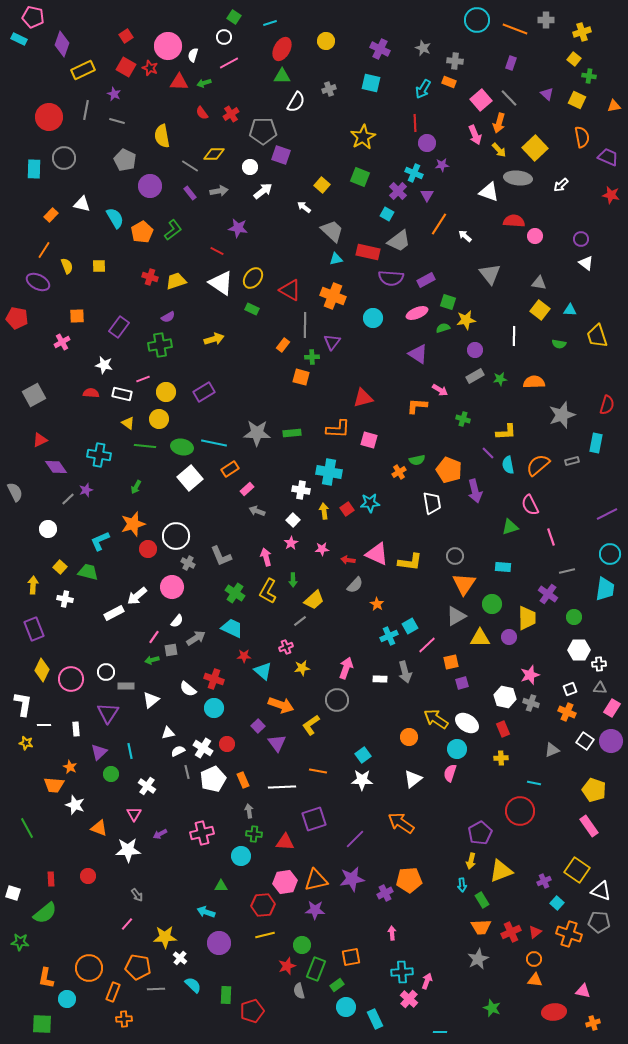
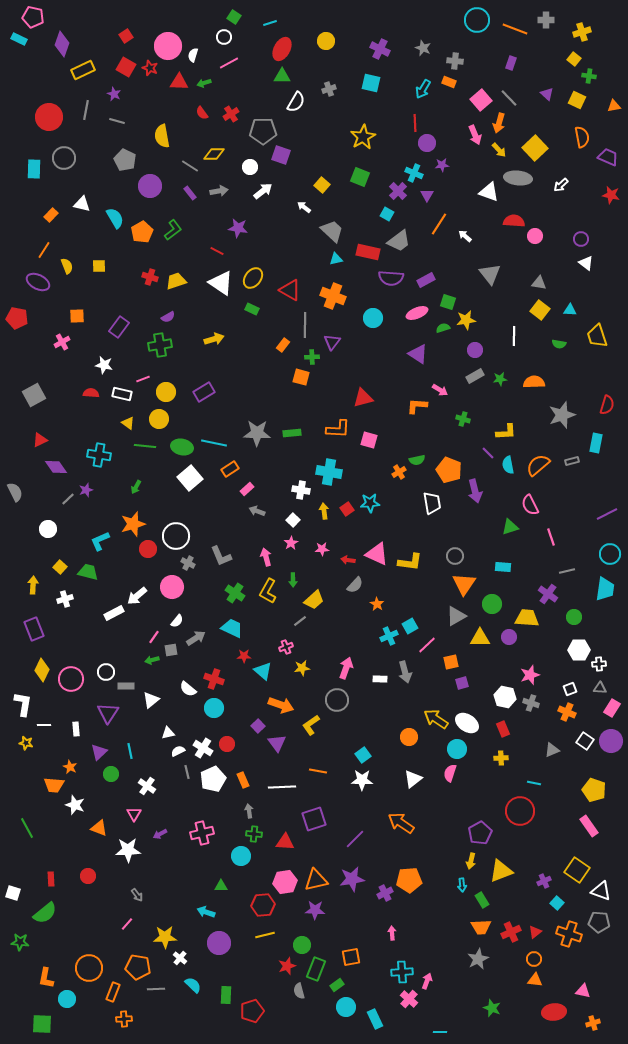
white cross at (65, 599): rotated 28 degrees counterclockwise
yellow trapezoid at (527, 618): rotated 85 degrees counterclockwise
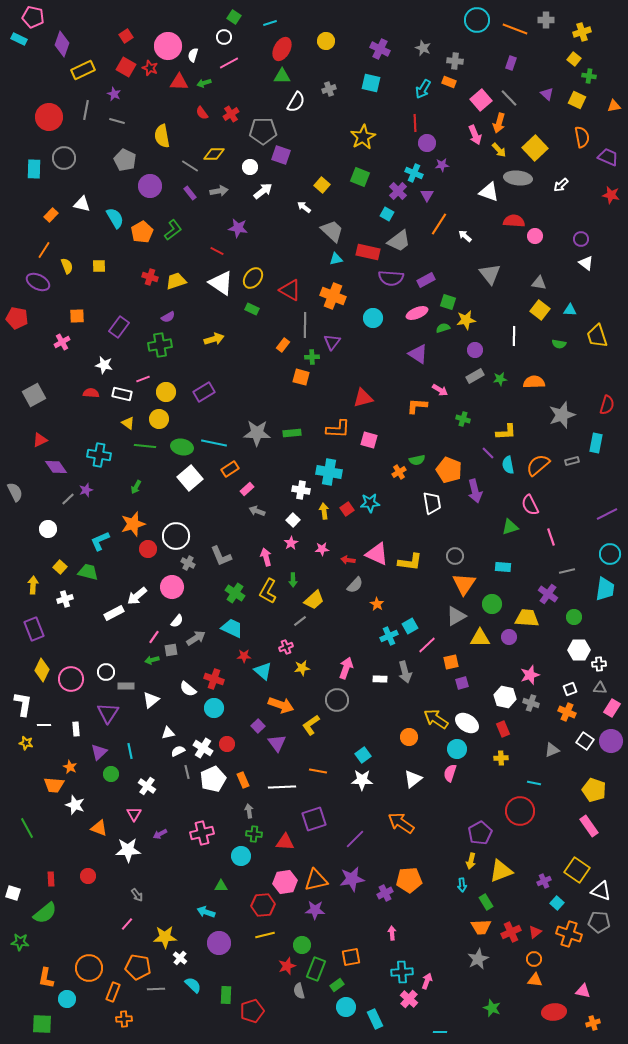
green rectangle at (482, 900): moved 4 px right, 2 px down
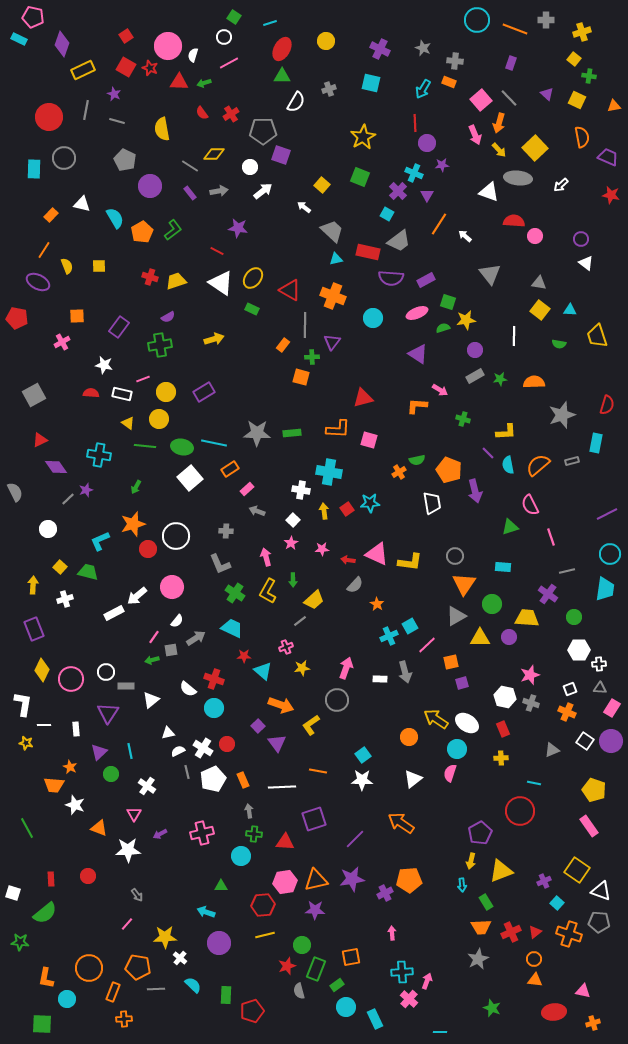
yellow semicircle at (162, 136): moved 7 px up
gray L-shape at (221, 556): moved 1 px left, 8 px down
gray cross at (188, 563): moved 38 px right, 32 px up; rotated 24 degrees counterclockwise
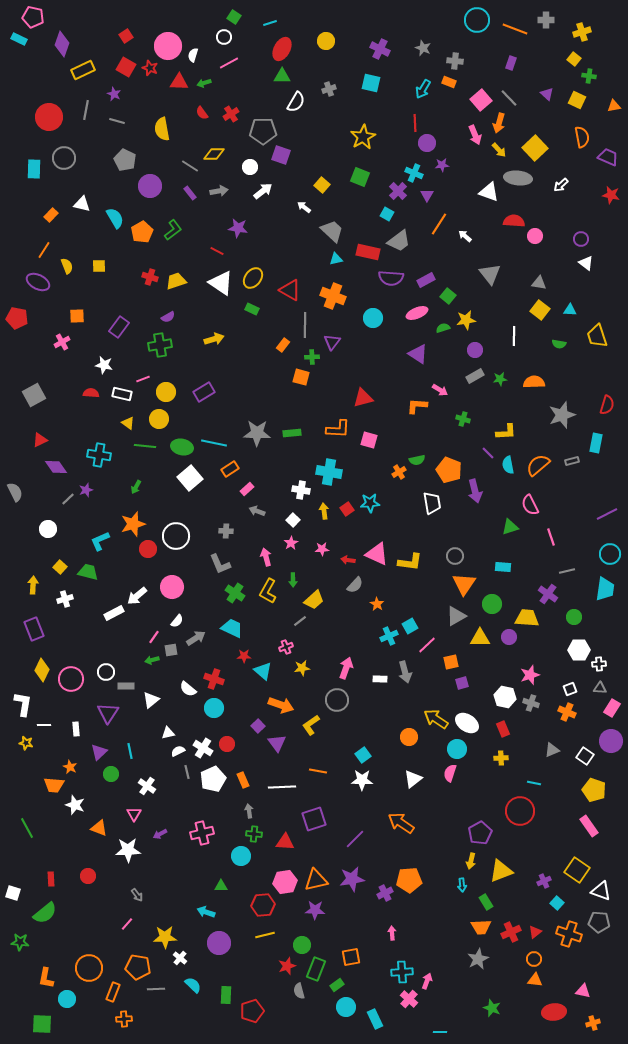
green square at (448, 302): moved 6 px up; rotated 21 degrees clockwise
white square at (585, 741): moved 15 px down
